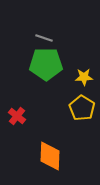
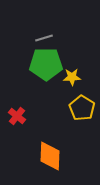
gray line: rotated 36 degrees counterclockwise
yellow star: moved 12 px left
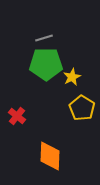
yellow star: rotated 24 degrees counterclockwise
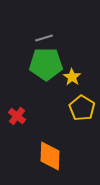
yellow star: rotated 12 degrees counterclockwise
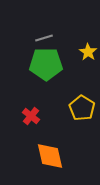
yellow star: moved 16 px right, 25 px up
red cross: moved 14 px right
orange diamond: rotated 16 degrees counterclockwise
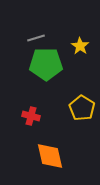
gray line: moved 8 px left
yellow star: moved 8 px left, 6 px up
red cross: rotated 24 degrees counterclockwise
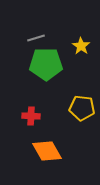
yellow star: moved 1 px right
yellow pentagon: rotated 25 degrees counterclockwise
red cross: rotated 12 degrees counterclockwise
orange diamond: moved 3 px left, 5 px up; rotated 16 degrees counterclockwise
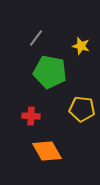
gray line: rotated 36 degrees counterclockwise
yellow star: rotated 18 degrees counterclockwise
green pentagon: moved 4 px right, 8 px down; rotated 12 degrees clockwise
yellow pentagon: moved 1 px down
